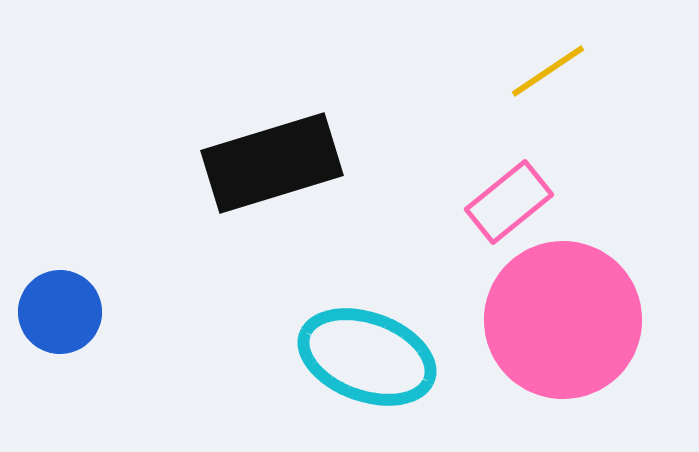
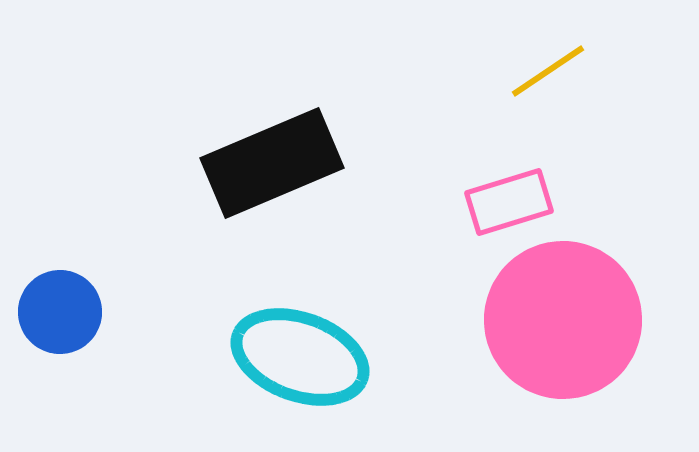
black rectangle: rotated 6 degrees counterclockwise
pink rectangle: rotated 22 degrees clockwise
cyan ellipse: moved 67 px left
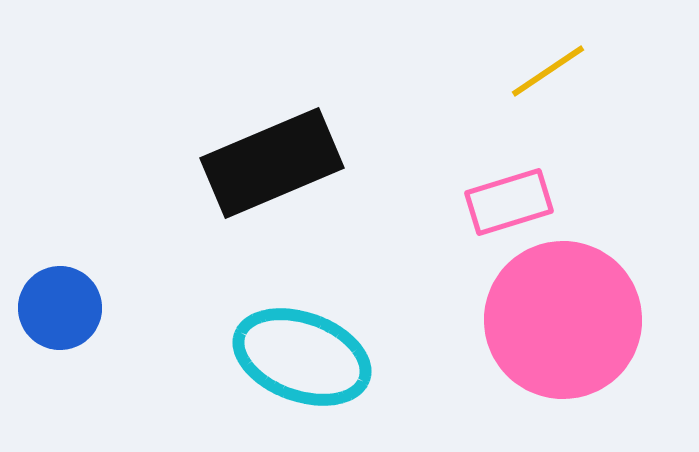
blue circle: moved 4 px up
cyan ellipse: moved 2 px right
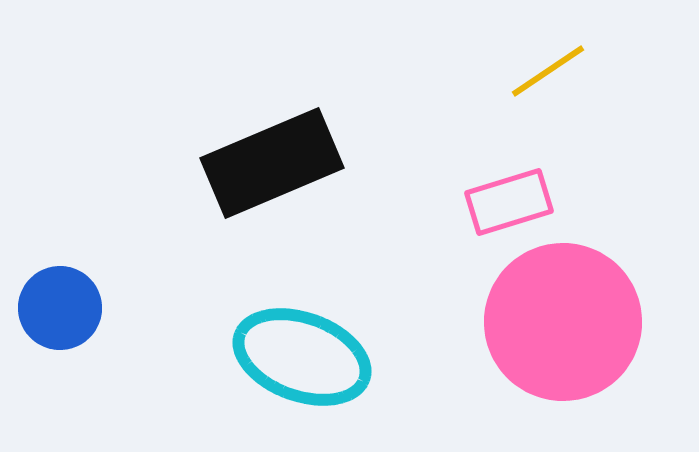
pink circle: moved 2 px down
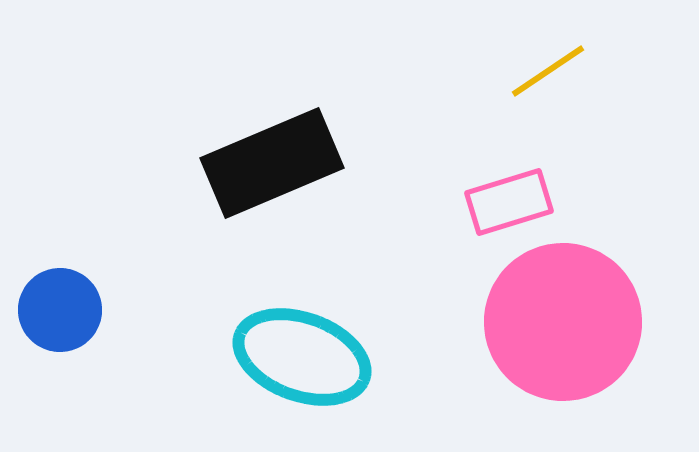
blue circle: moved 2 px down
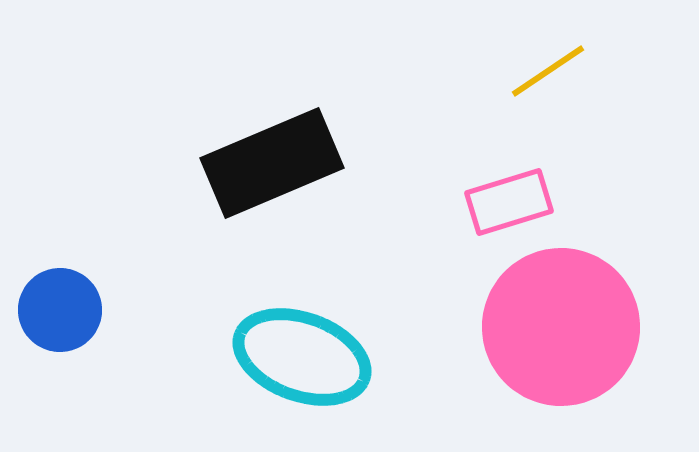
pink circle: moved 2 px left, 5 px down
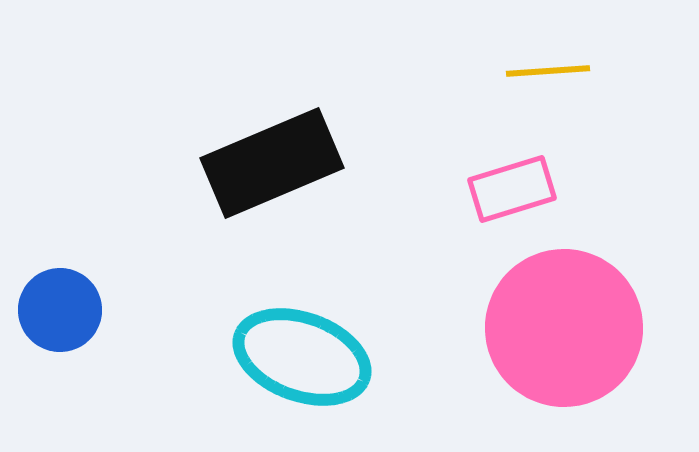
yellow line: rotated 30 degrees clockwise
pink rectangle: moved 3 px right, 13 px up
pink circle: moved 3 px right, 1 px down
